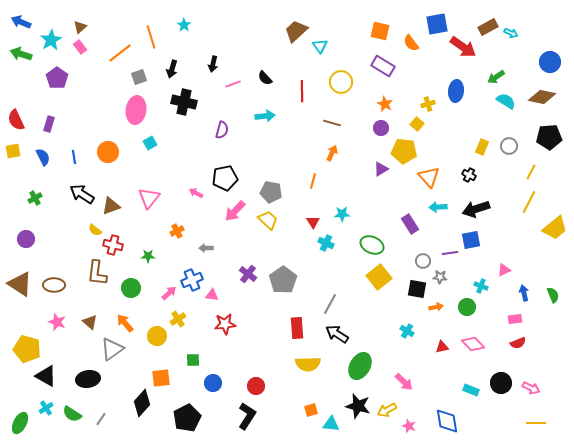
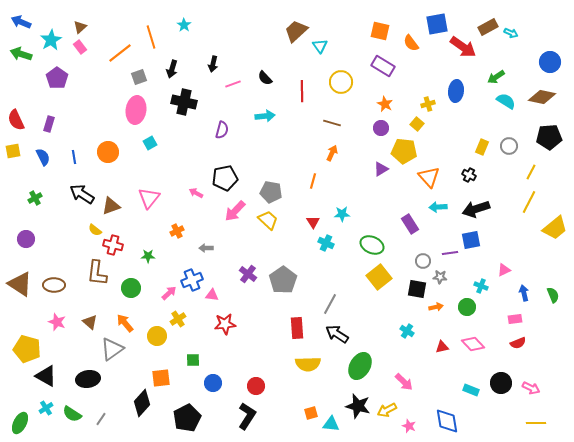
orange square at (311, 410): moved 3 px down
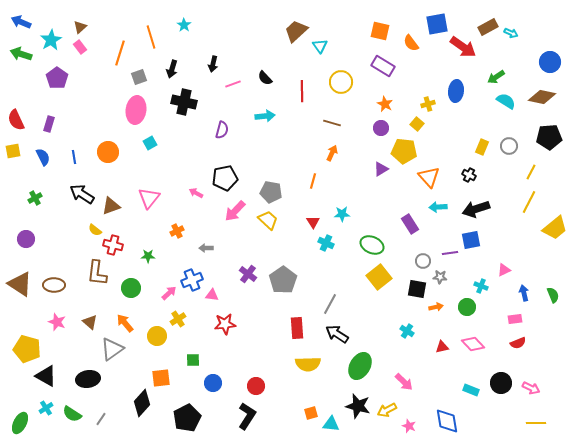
orange line at (120, 53): rotated 35 degrees counterclockwise
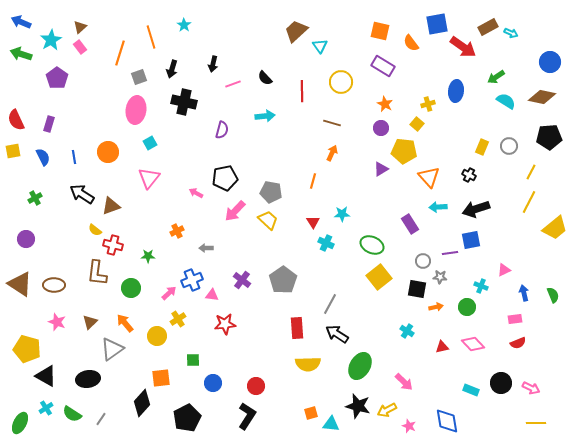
pink triangle at (149, 198): moved 20 px up
purple cross at (248, 274): moved 6 px left, 6 px down
brown triangle at (90, 322): rotated 35 degrees clockwise
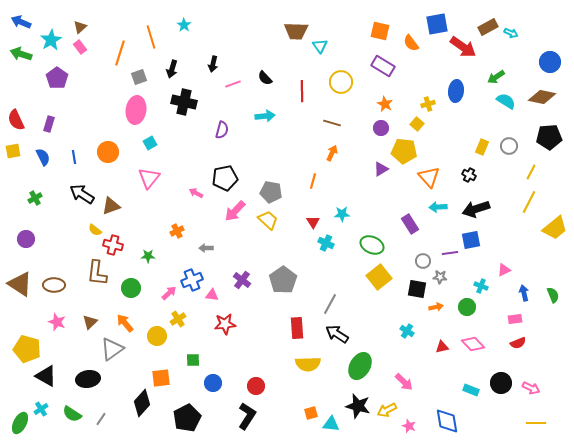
brown trapezoid at (296, 31): rotated 135 degrees counterclockwise
cyan cross at (46, 408): moved 5 px left, 1 px down
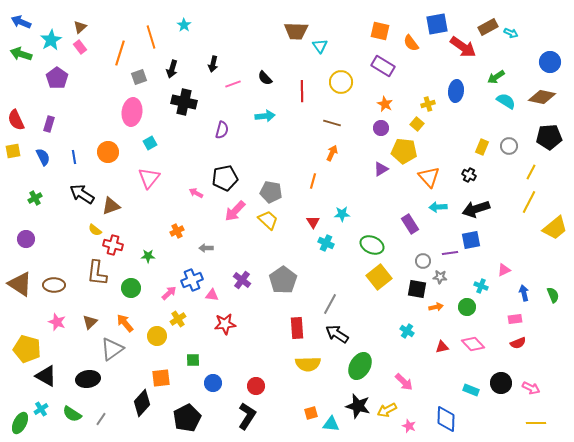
pink ellipse at (136, 110): moved 4 px left, 2 px down
blue diamond at (447, 421): moved 1 px left, 2 px up; rotated 12 degrees clockwise
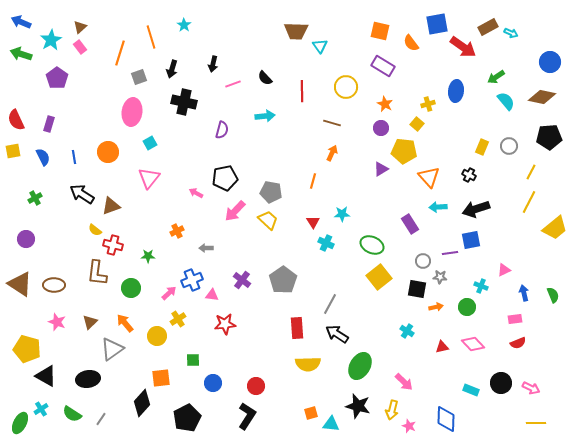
yellow circle at (341, 82): moved 5 px right, 5 px down
cyan semicircle at (506, 101): rotated 18 degrees clockwise
yellow arrow at (387, 410): moved 5 px right; rotated 48 degrees counterclockwise
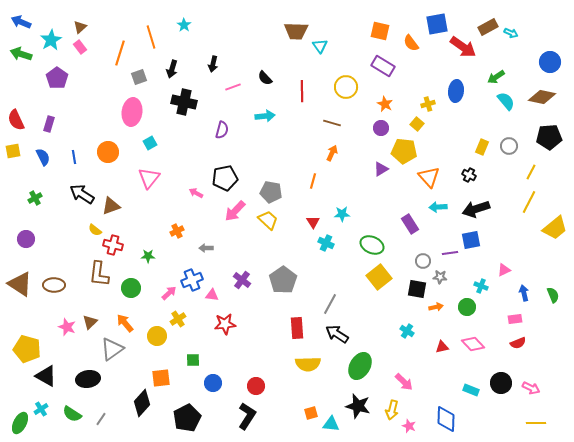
pink line at (233, 84): moved 3 px down
brown L-shape at (97, 273): moved 2 px right, 1 px down
pink star at (57, 322): moved 10 px right, 5 px down
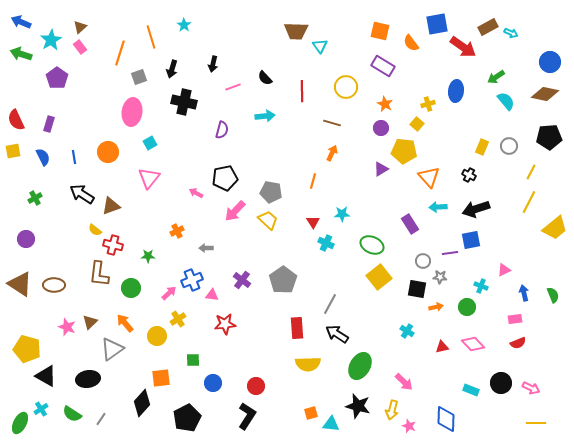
brown diamond at (542, 97): moved 3 px right, 3 px up
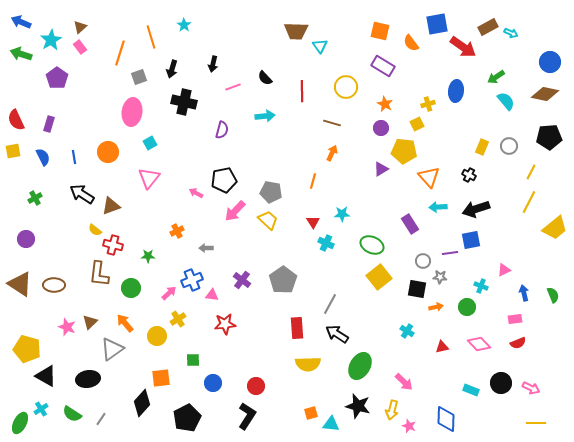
yellow square at (417, 124): rotated 24 degrees clockwise
black pentagon at (225, 178): moved 1 px left, 2 px down
pink diamond at (473, 344): moved 6 px right
